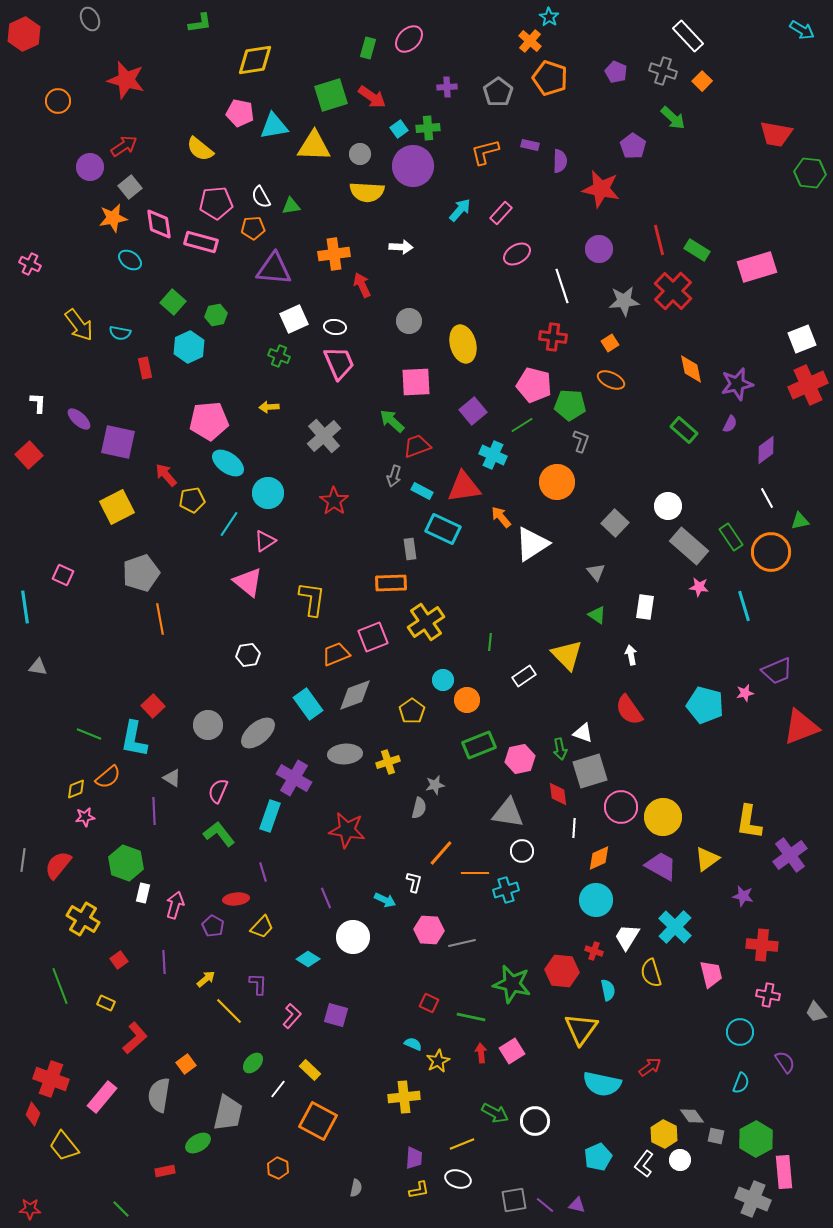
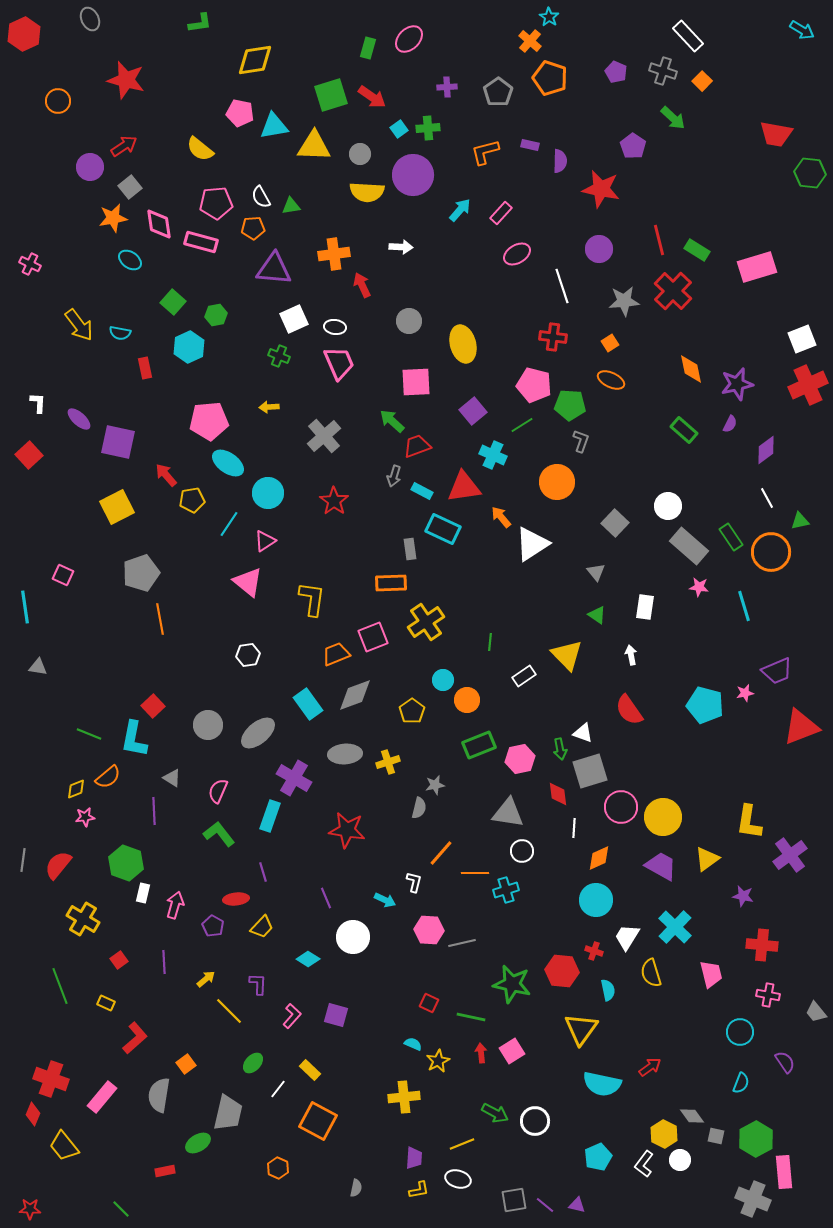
purple circle at (413, 166): moved 9 px down
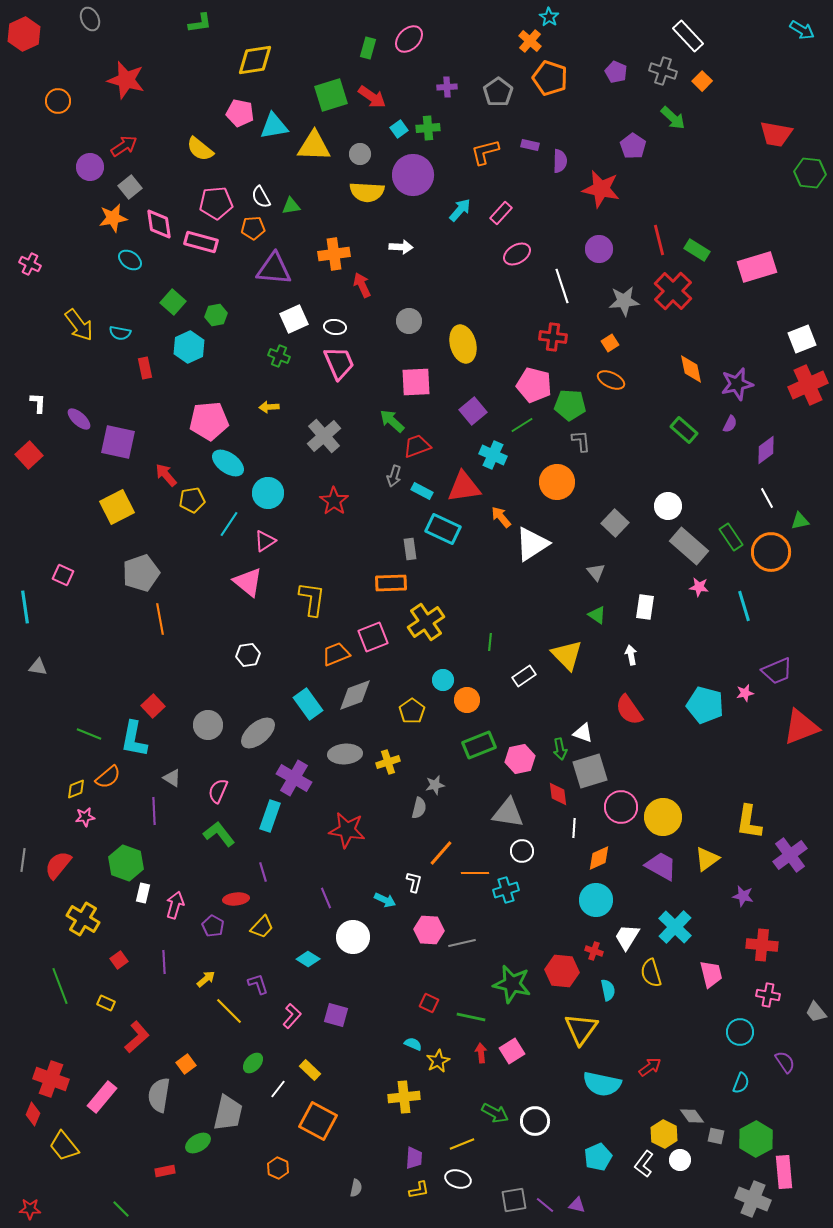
gray L-shape at (581, 441): rotated 25 degrees counterclockwise
purple L-shape at (258, 984): rotated 20 degrees counterclockwise
red L-shape at (135, 1038): moved 2 px right, 1 px up
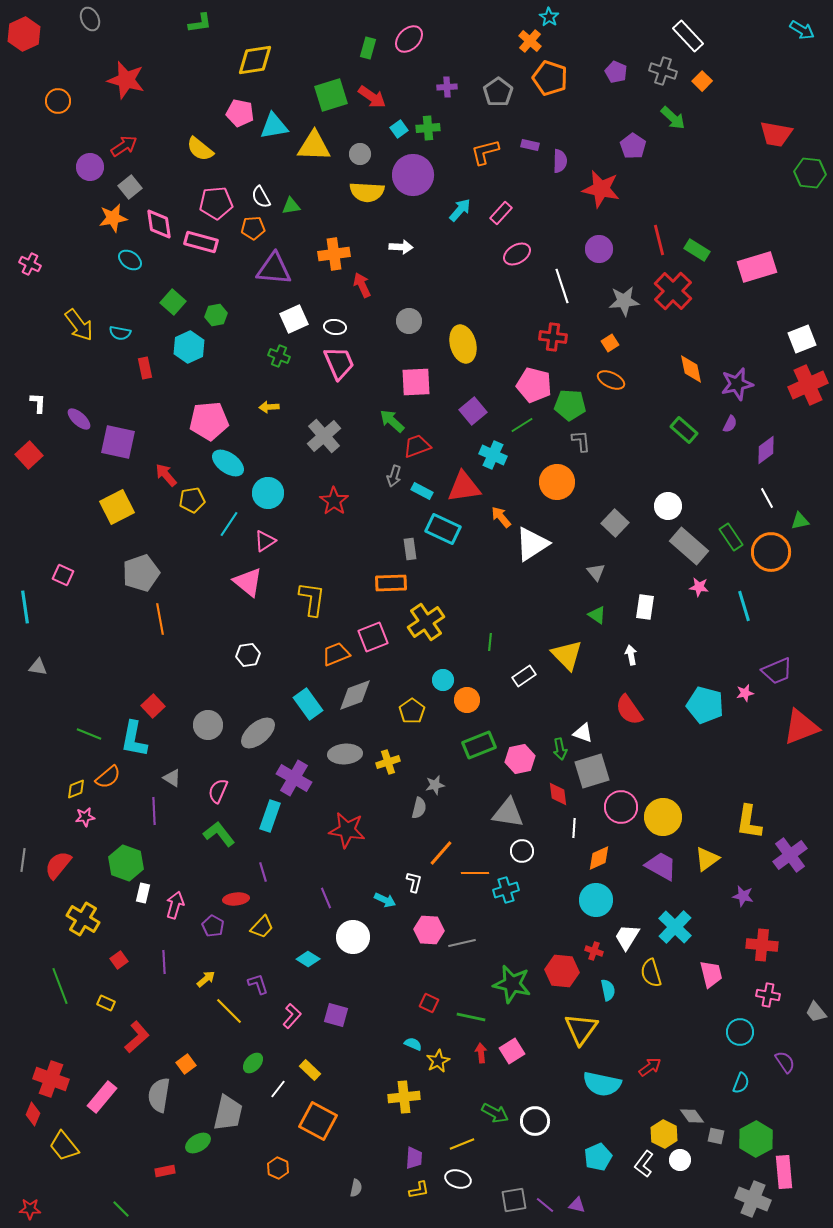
gray square at (590, 771): moved 2 px right
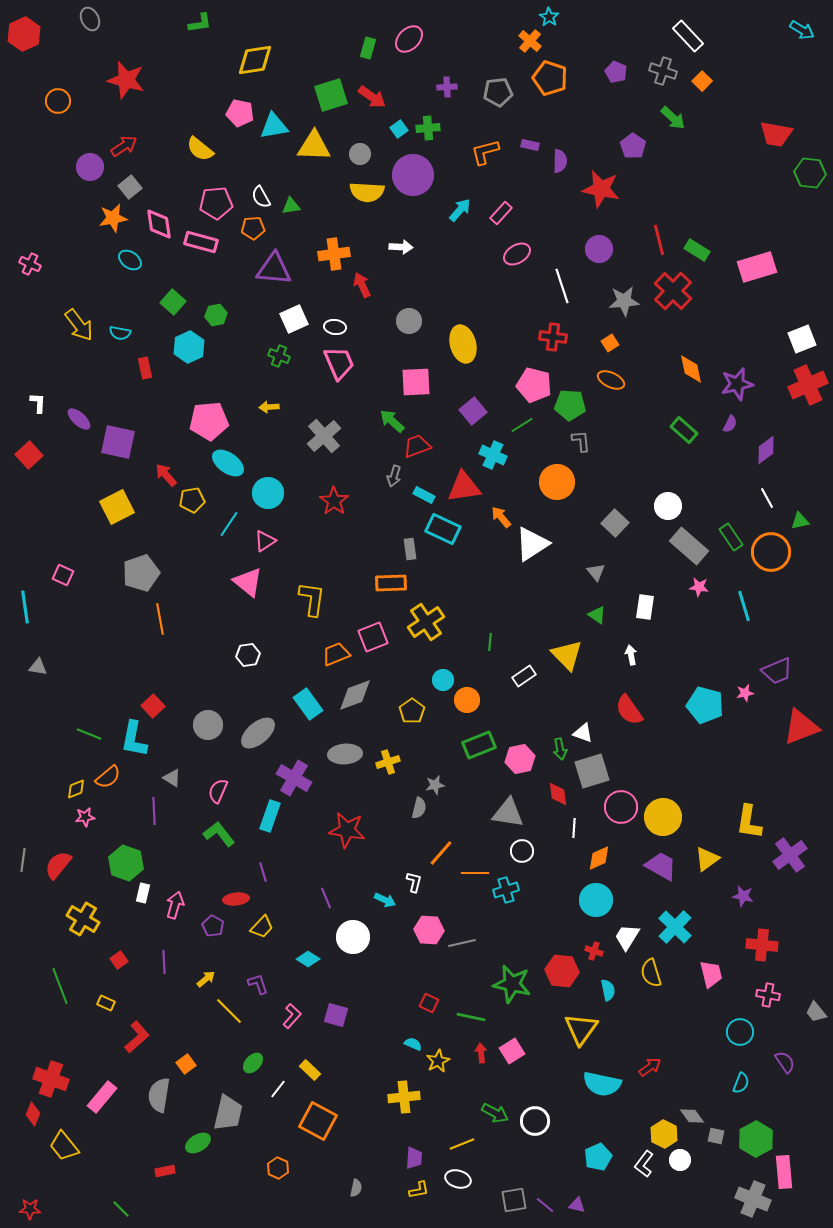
gray pentagon at (498, 92): rotated 28 degrees clockwise
cyan rectangle at (422, 491): moved 2 px right, 4 px down
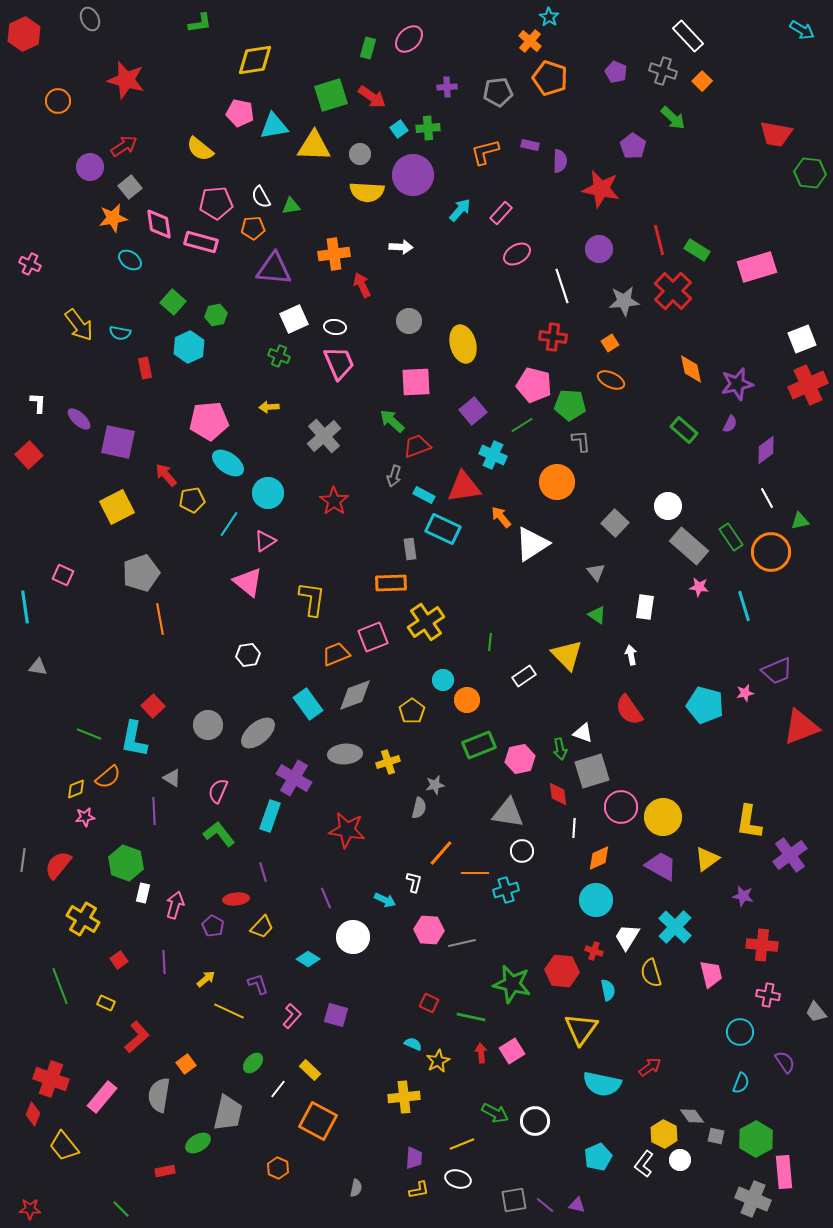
yellow line at (229, 1011): rotated 20 degrees counterclockwise
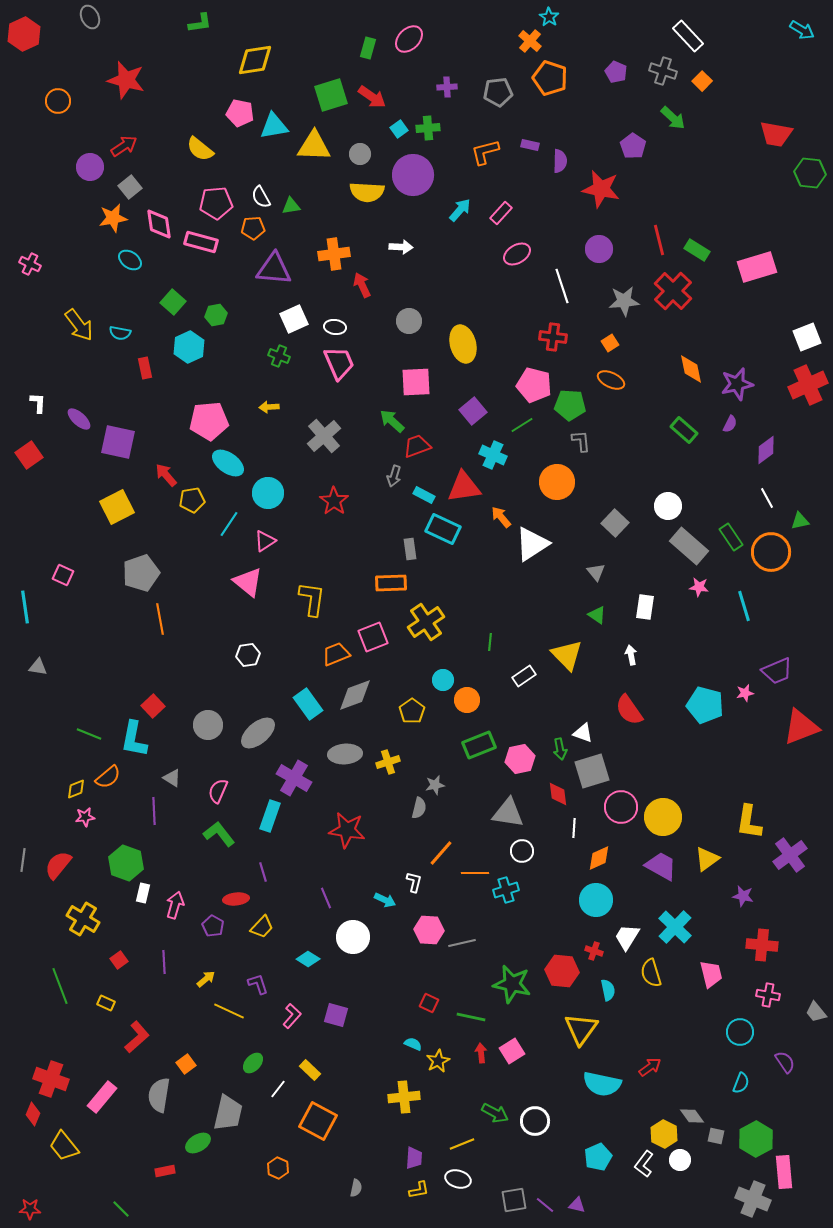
gray ellipse at (90, 19): moved 2 px up
white square at (802, 339): moved 5 px right, 2 px up
red square at (29, 455): rotated 8 degrees clockwise
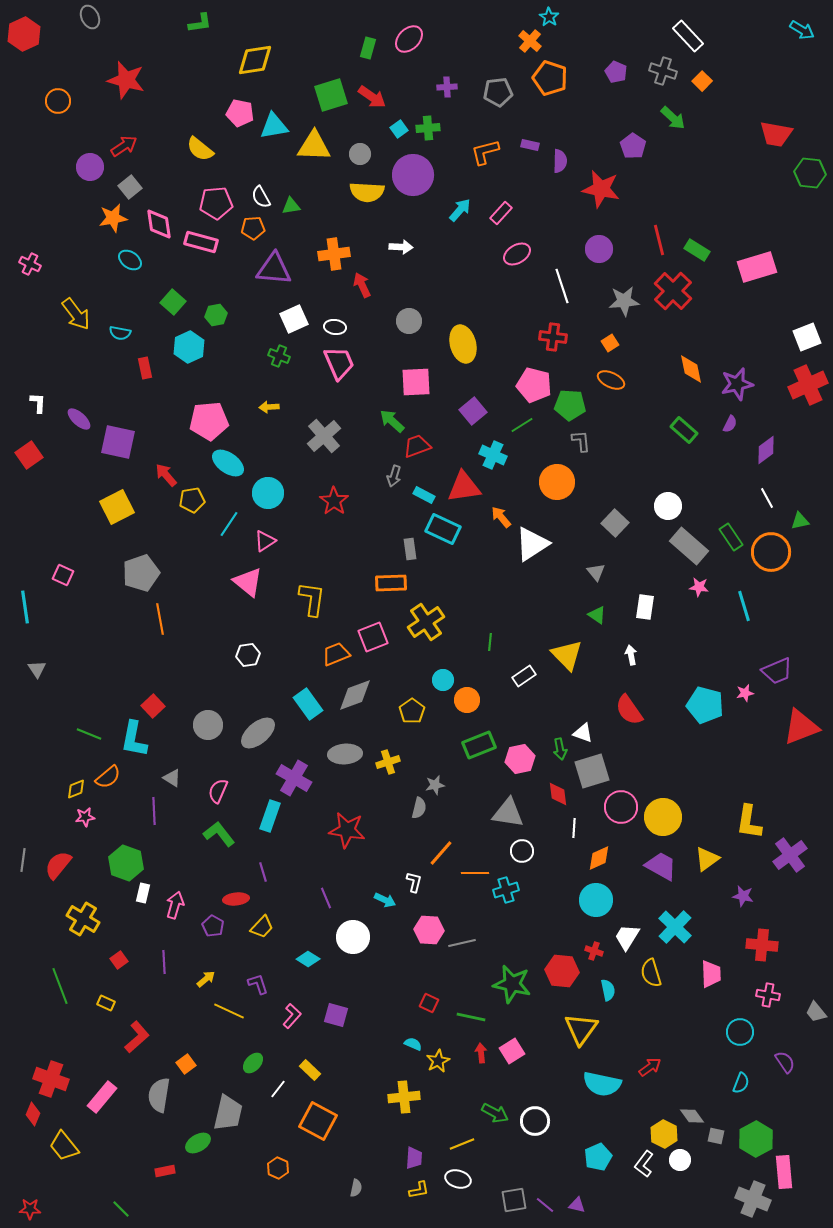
yellow arrow at (79, 325): moved 3 px left, 11 px up
gray triangle at (38, 667): moved 1 px left, 2 px down; rotated 48 degrees clockwise
pink trapezoid at (711, 974): rotated 12 degrees clockwise
